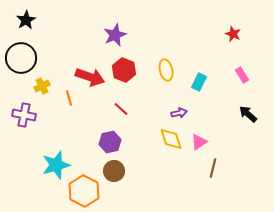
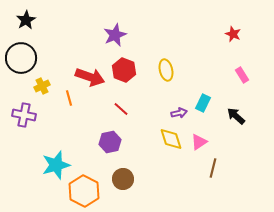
cyan rectangle: moved 4 px right, 21 px down
black arrow: moved 12 px left, 2 px down
brown circle: moved 9 px right, 8 px down
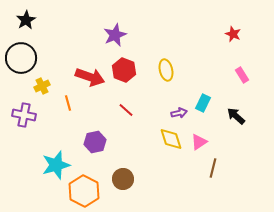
orange line: moved 1 px left, 5 px down
red line: moved 5 px right, 1 px down
purple hexagon: moved 15 px left
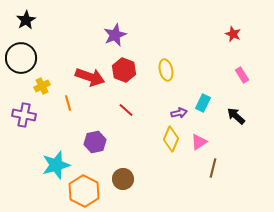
yellow diamond: rotated 40 degrees clockwise
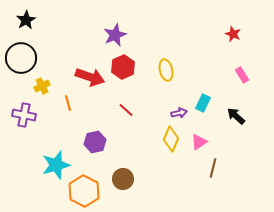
red hexagon: moved 1 px left, 3 px up; rotated 15 degrees clockwise
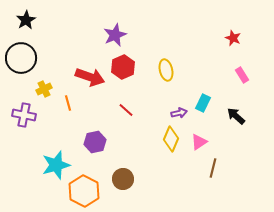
red star: moved 4 px down
yellow cross: moved 2 px right, 3 px down
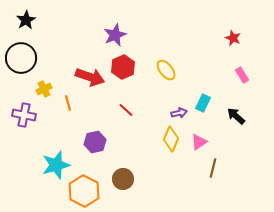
yellow ellipse: rotated 25 degrees counterclockwise
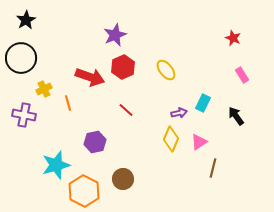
black arrow: rotated 12 degrees clockwise
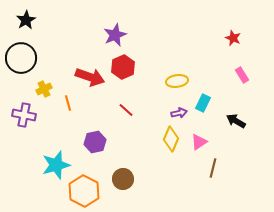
yellow ellipse: moved 11 px right, 11 px down; rotated 60 degrees counterclockwise
black arrow: moved 5 px down; rotated 24 degrees counterclockwise
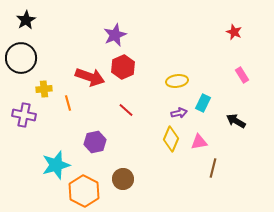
red star: moved 1 px right, 6 px up
yellow cross: rotated 21 degrees clockwise
pink triangle: rotated 24 degrees clockwise
